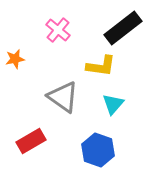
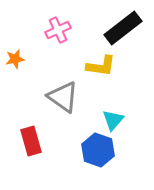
pink cross: rotated 25 degrees clockwise
cyan triangle: moved 16 px down
red rectangle: rotated 76 degrees counterclockwise
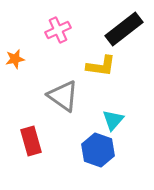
black rectangle: moved 1 px right, 1 px down
gray triangle: moved 1 px up
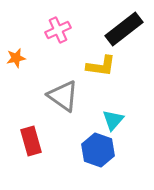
orange star: moved 1 px right, 1 px up
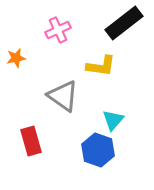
black rectangle: moved 6 px up
